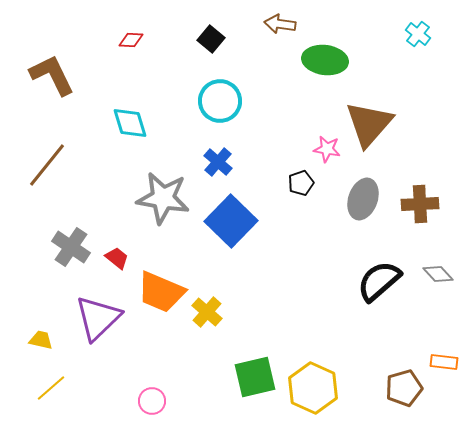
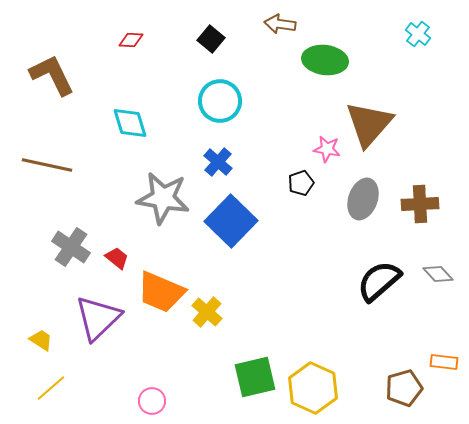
brown line: rotated 63 degrees clockwise
yellow trapezoid: rotated 20 degrees clockwise
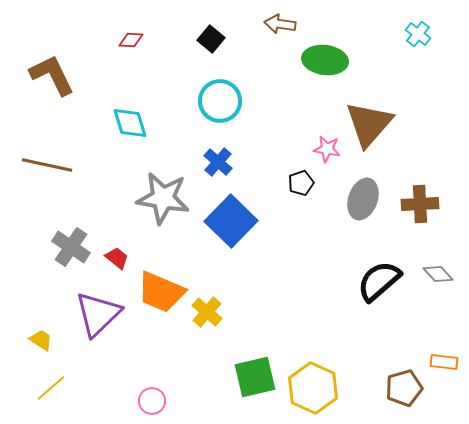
purple triangle: moved 4 px up
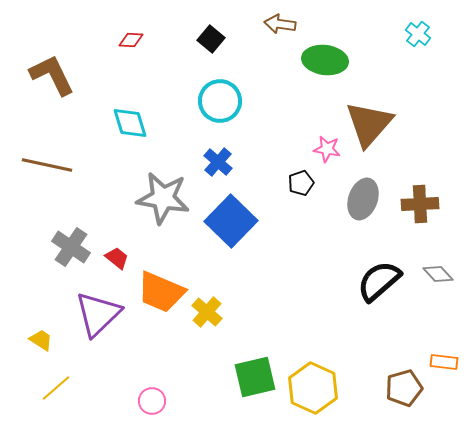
yellow line: moved 5 px right
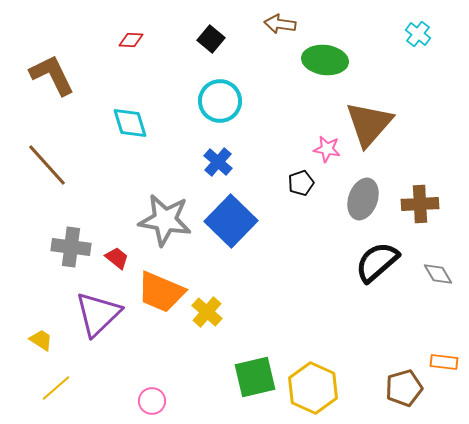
brown line: rotated 36 degrees clockwise
gray star: moved 2 px right, 22 px down
gray cross: rotated 27 degrees counterclockwise
gray diamond: rotated 12 degrees clockwise
black semicircle: moved 2 px left, 19 px up
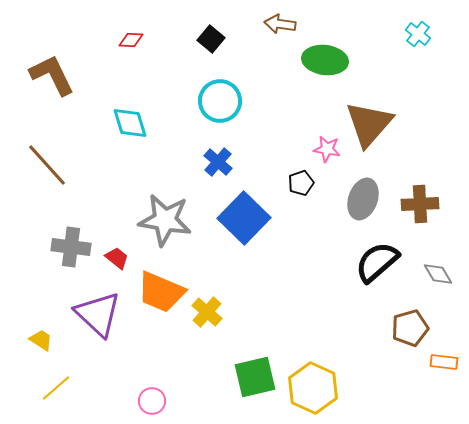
blue square: moved 13 px right, 3 px up
purple triangle: rotated 33 degrees counterclockwise
brown pentagon: moved 6 px right, 60 px up
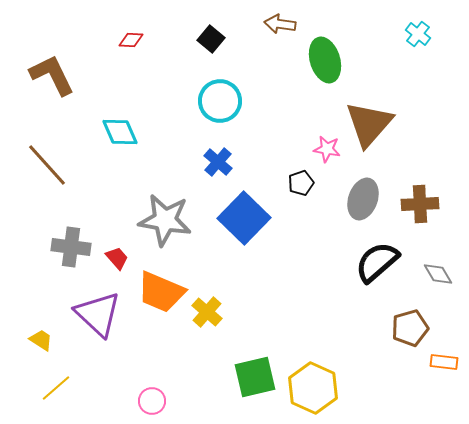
green ellipse: rotated 66 degrees clockwise
cyan diamond: moved 10 px left, 9 px down; rotated 6 degrees counterclockwise
red trapezoid: rotated 10 degrees clockwise
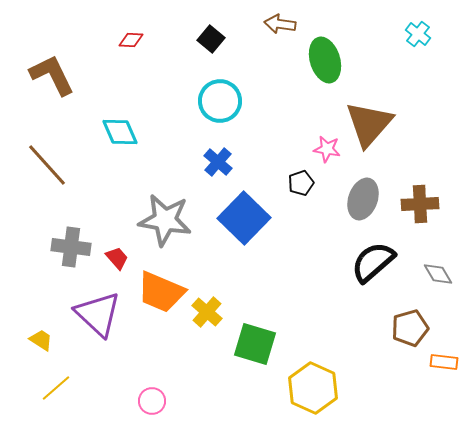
black semicircle: moved 4 px left
green square: moved 33 px up; rotated 30 degrees clockwise
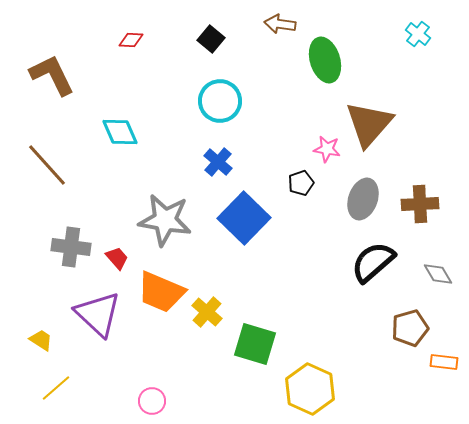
yellow hexagon: moved 3 px left, 1 px down
